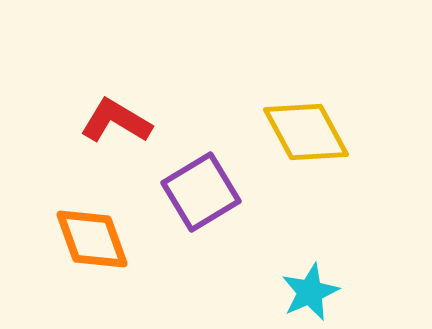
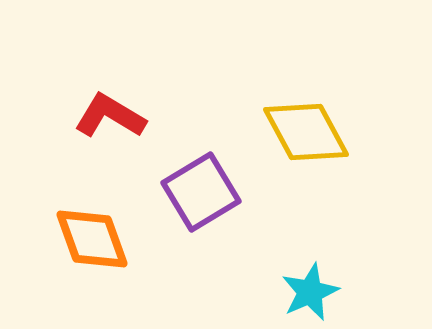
red L-shape: moved 6 px left, 5 px up
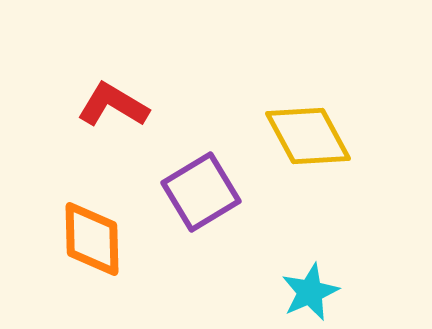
red L-shape: moved 3 px right, 11 px up
yellow diamond: moved 2 px right, 4 px down
orange diamond: rotated 18 degrees clockwise
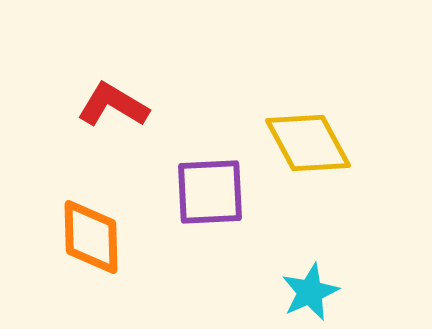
yellow diamond: moved 7 px down
purple square: moved 9 px right; rotated 28 degrees clockwise
orange diamond: moved 1 px left, 2 px up
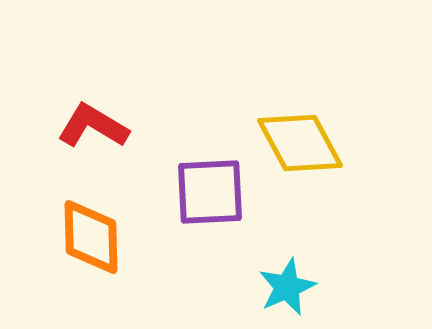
red L-shape: moved 20 px left, 21 px down
yellow diamond: moved 8 px left
cyan star: moved 23 px left, 5 px up
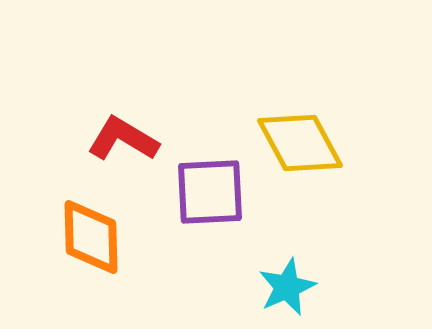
red L-shape: moved 30 px right, 13 px down
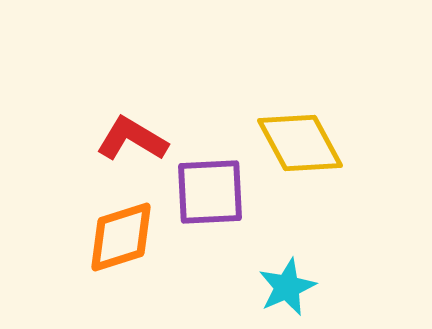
red L-shape: moved 9 px right
orange diamond: moved 30 px right; rotated 74 degrees clockwise
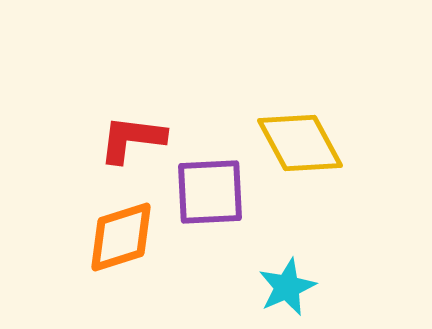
red L-shape: rotated 24 degrees counterclockwise
